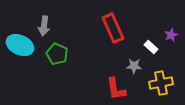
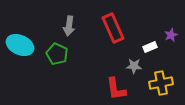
gray arrow: moved 25 px right
white rectangle: moved 1 px left; rotated 64 degrees counterclockwise
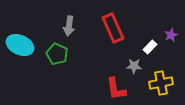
white rectangle: rotated 24 degrees counterclockwise
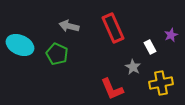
gray arrow: rotated 96 degrees clockwise
white rectangle: rotated 72 degrees counterclockwise
gray star: moved 1 px left, 1 px down; rotated 28 degrees clockwise
red L-shape: moved 4 px left; rotated 15 degrees counterclockwise
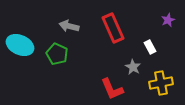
purple star: moved 3 px left, 15 px up
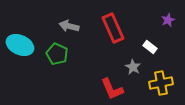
white rectangle: rotated 24 degrees counterclockwise
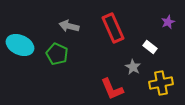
purple star: moved 2 px down
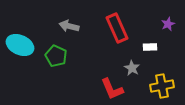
purple star: moved 2 px down
red rectangle: moved 4 px right
white rectangle: rotated 40 degrees counterclockwise
green pentagon: moved 1 px left, 2 px down
gray star: moved 1 px left, 1 px down
yellow cross: moved 1 px right, 3 px down
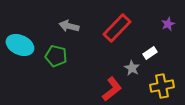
red rectangle: rotated 68 degrees clockwise
white rectangle: moved 6 px down; rotated 32 degrees counterclockwise
green pentagon: rotated 10 degrees counterclockwise
red L-shape: rotated 105 degrees counterclockwise
